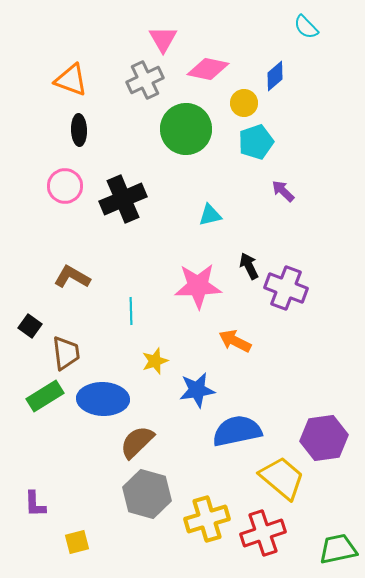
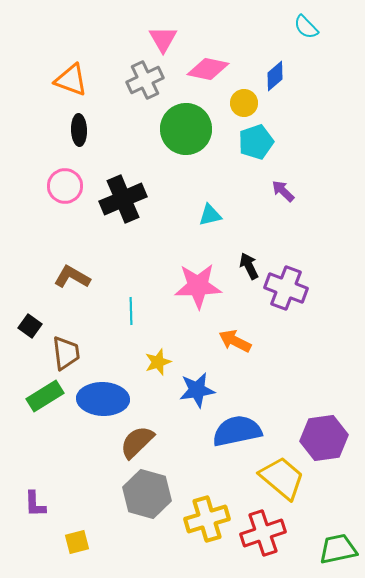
yellow star: moved 3 px right, 1 px down
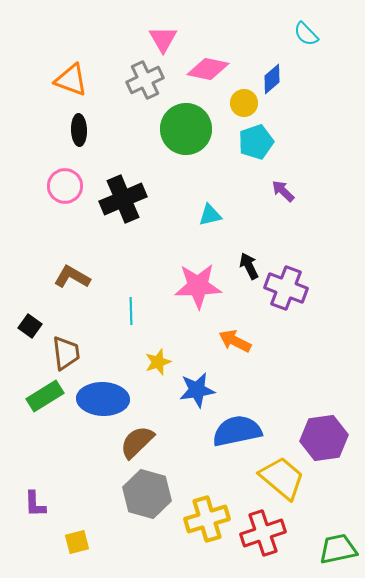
cyan semicircle: moved 7 px down
blue diamond: moved 3 px left, 3 px down
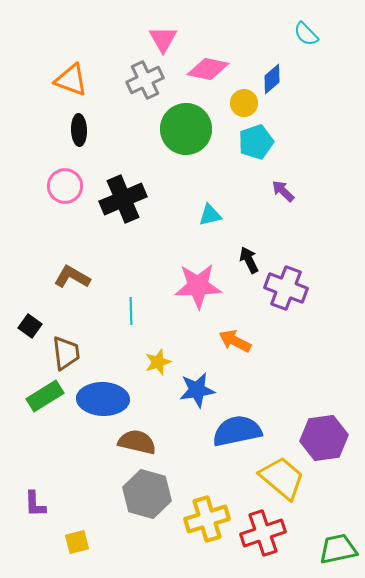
black arrow: moved 6 px up
brown semicircle: rotated 57 degrees clockwise
